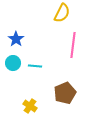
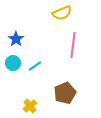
yellow semicircle: rotated 42 degrees clockwise
cyan line: rotated 40 degrees counterclockwise
yellow cross: rotated 16 degrees clockwise
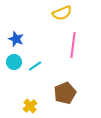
blue star: rotated 14 degrees counterclockwise
cyan circle: moved 1 px right, 1 px up
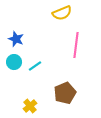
pink line: moved 3 px right
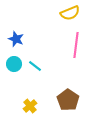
yellow semicircle: moved 8 px right
cyan circle: moved 2 px down
cyan line: rotated 72 degrees clockwise
brown pentagon: moved 3 px right, 7 px down; rotated 15 degrees counterclockwise
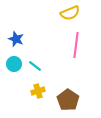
yellow cross: moved 8 px right, 15 px up; rotated 24 degrees clockwise
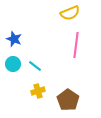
blue star: moved 2 px left
cyan circle: moved 1 px left
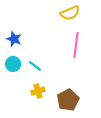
brown pentagon: rotated 10 degrees clockwise
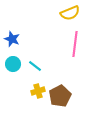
blue star: moved 2 px left
pink line: moved 1 px left, 1 px up
brown pentagon: moved 8 px left, 4 px up
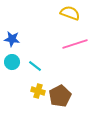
yellow semicircle: rotated 138 degrees counterclockwise
blue star: rotated 14 degrees counterclockwise
pink line: rotated 65 degrees clockwise
cyan circle: moved 1 px left, 2 px up
yellow cross: rotated 32 degrees clockwise
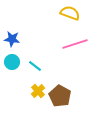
yellow cross: rotated 32 degrees clockwise
brown pentagon: rotated 15 degrees counterclockwise
